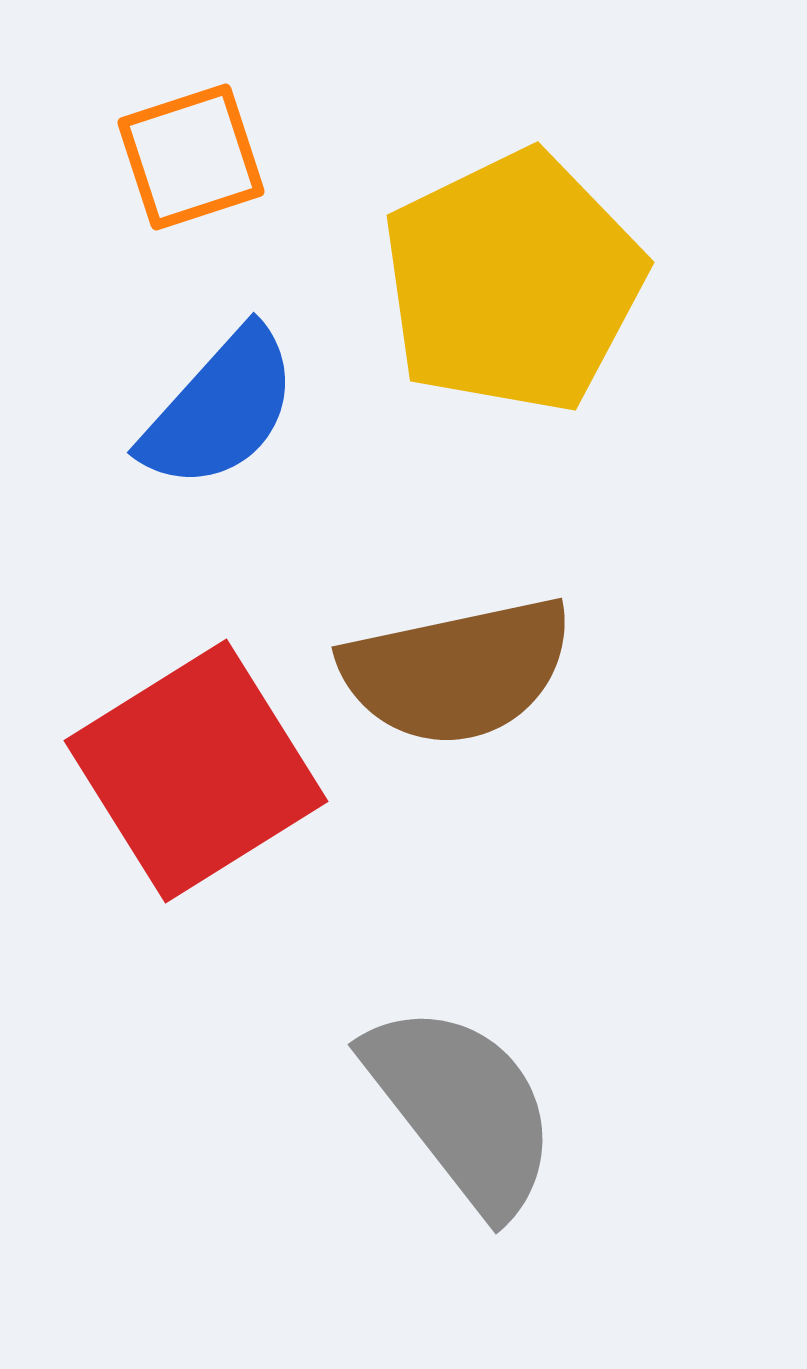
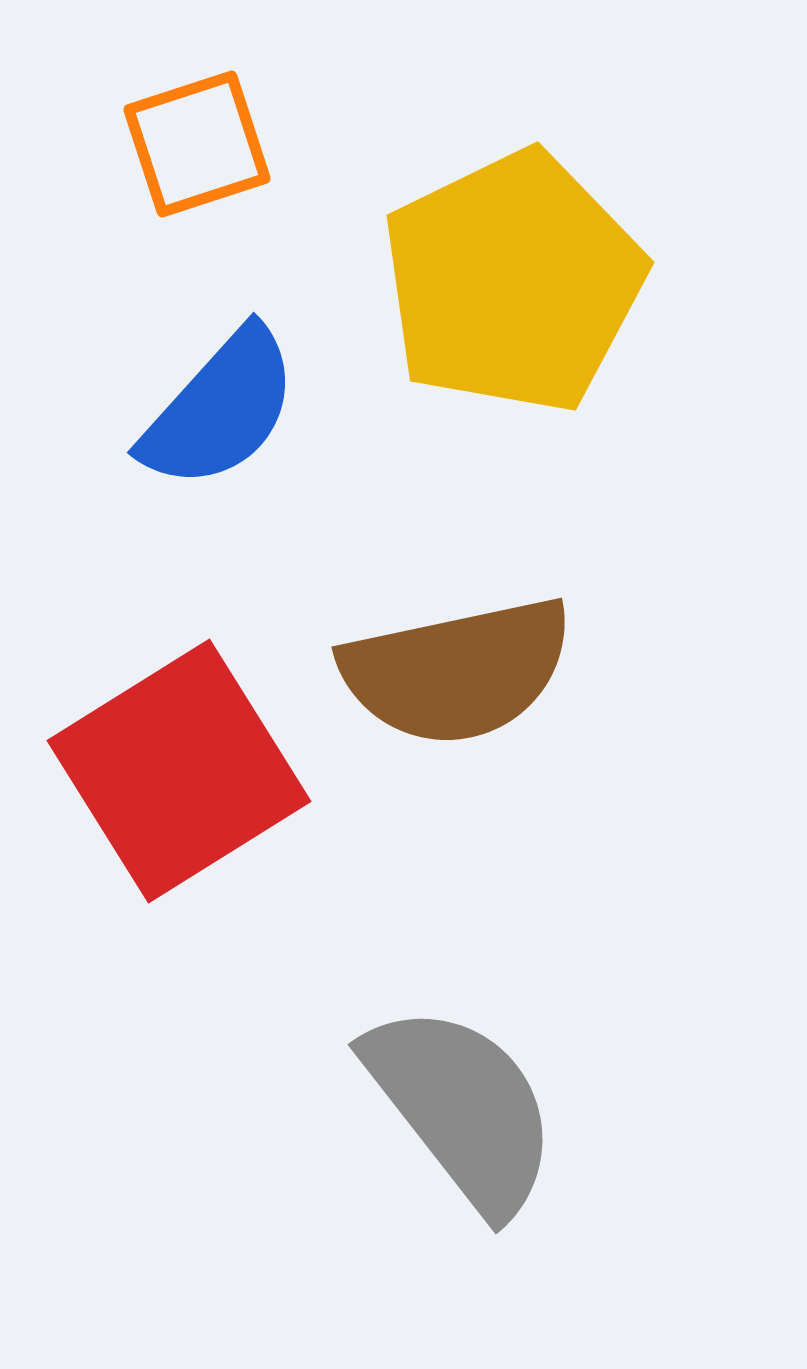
orange square: moved 6 px right, 13 px up
red square: moved 17 px left
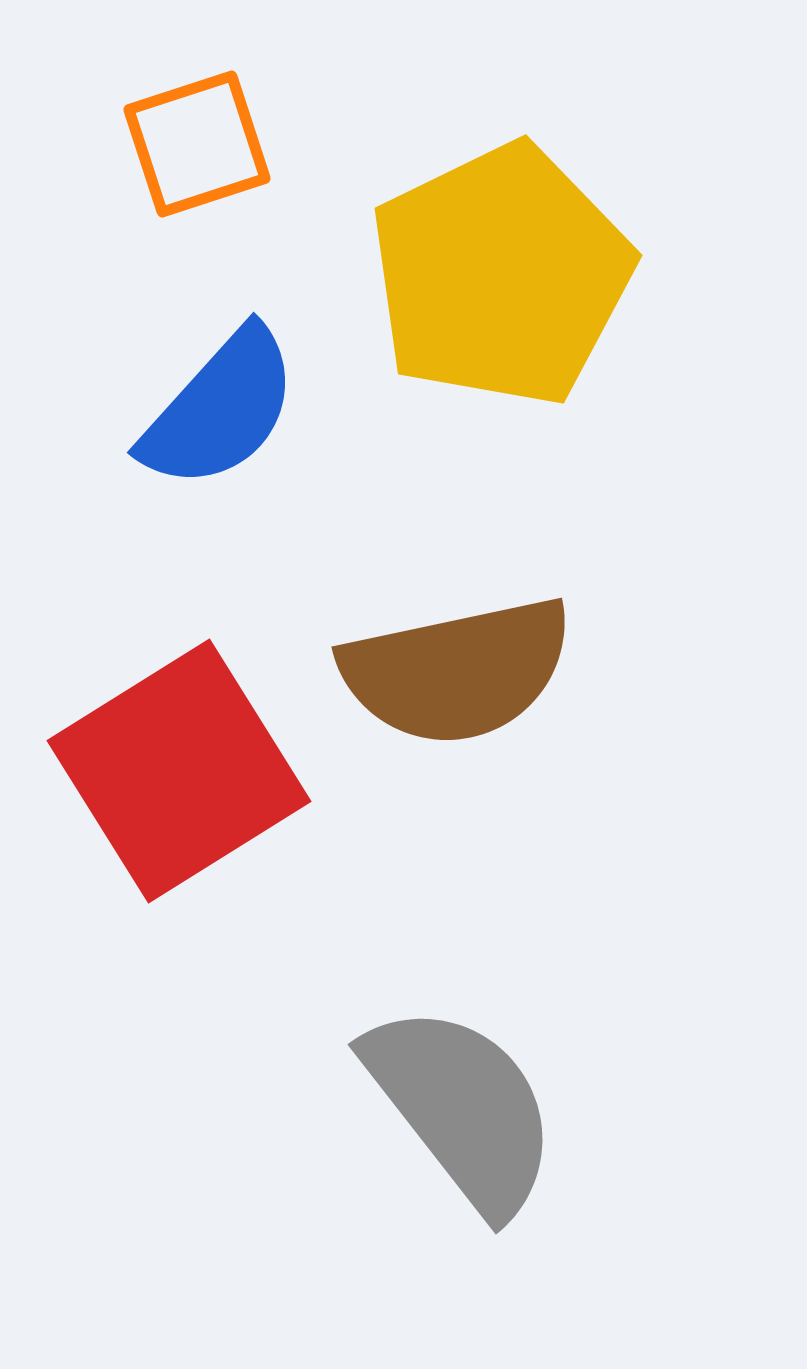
yellow pentagon: moved 12 px left, 7 px up
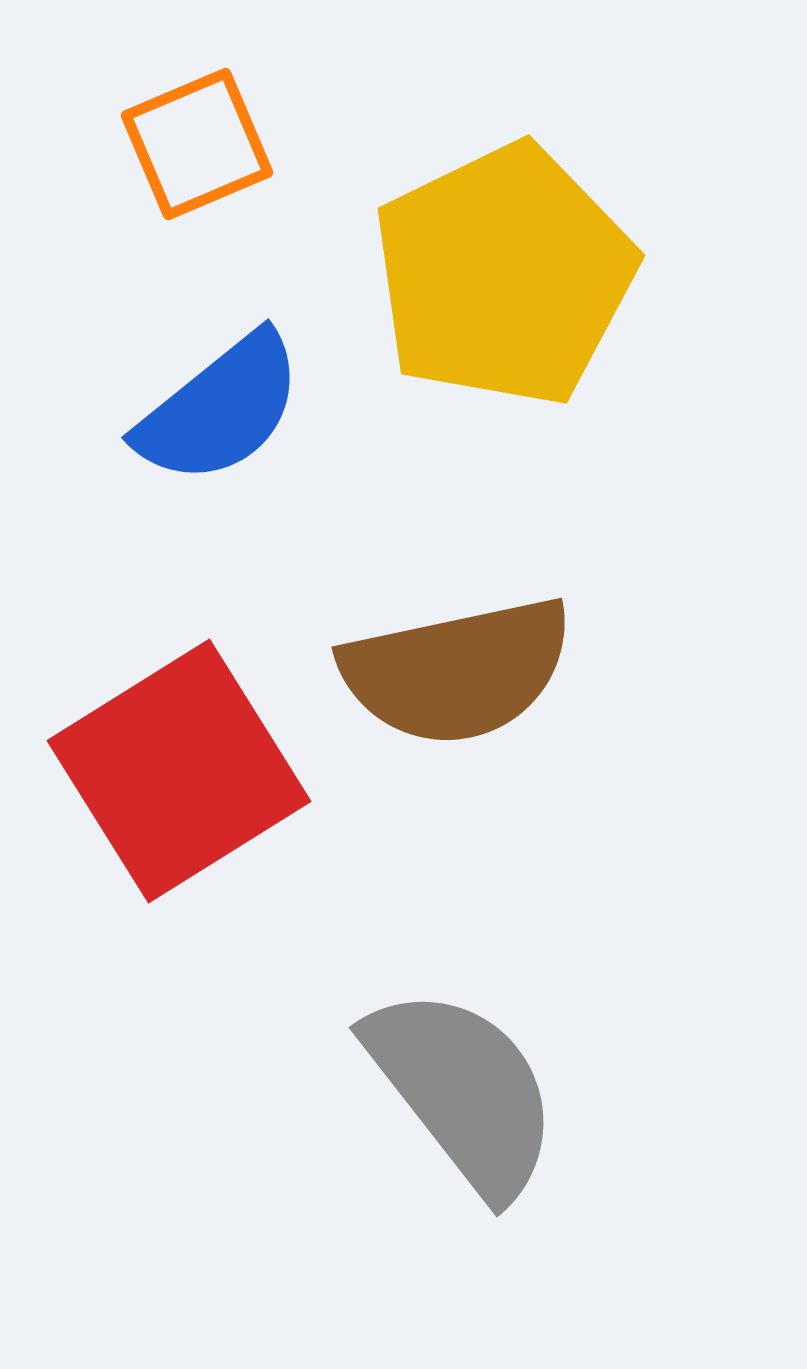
orange square: rotated 5 degrees counterclockwise
yellow pentagon: moved 3 px right
blue semicircle: rotated 9 degrees clockwise
gray semicircle: moved 1 px right, 17 px up
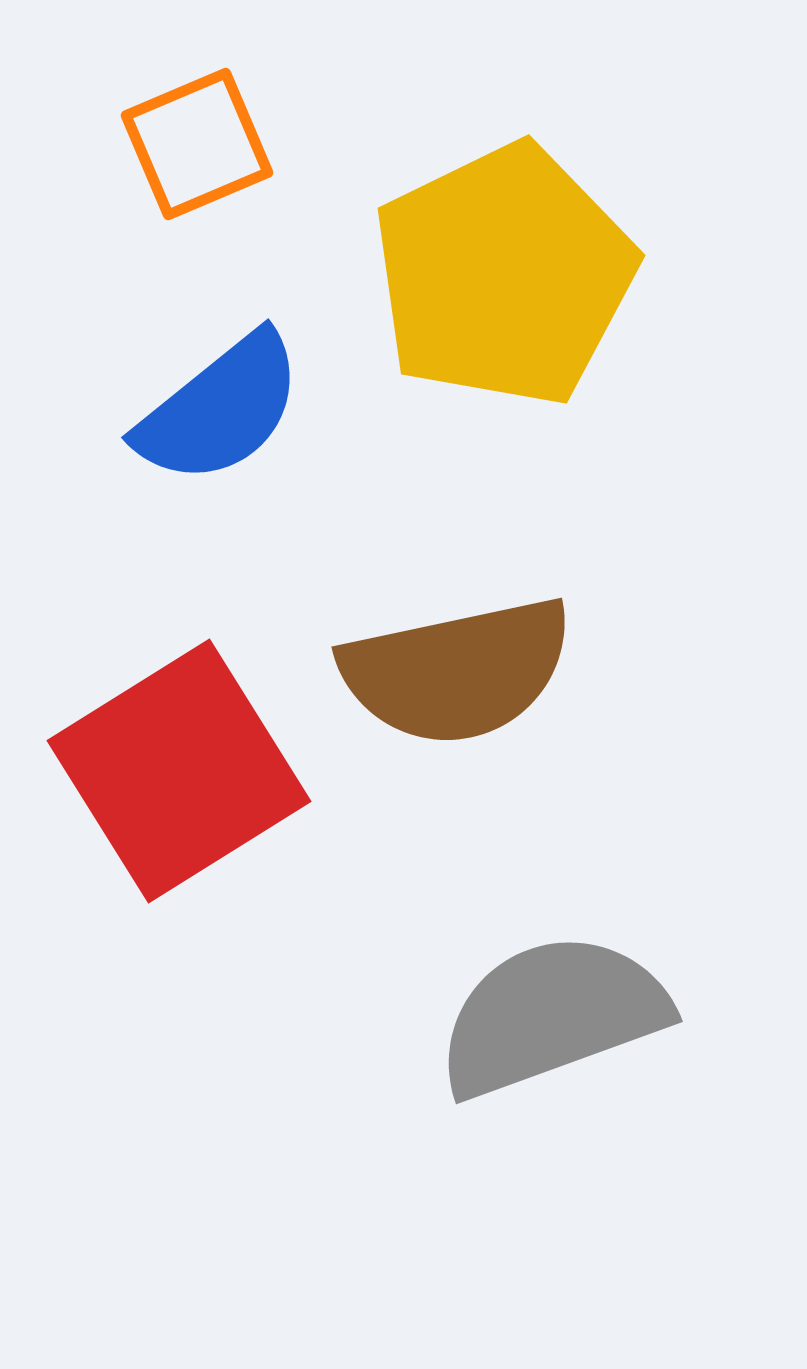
gray semicircle: moved 89 px right, 76 px up; rotated 72 degrees counterclockwise
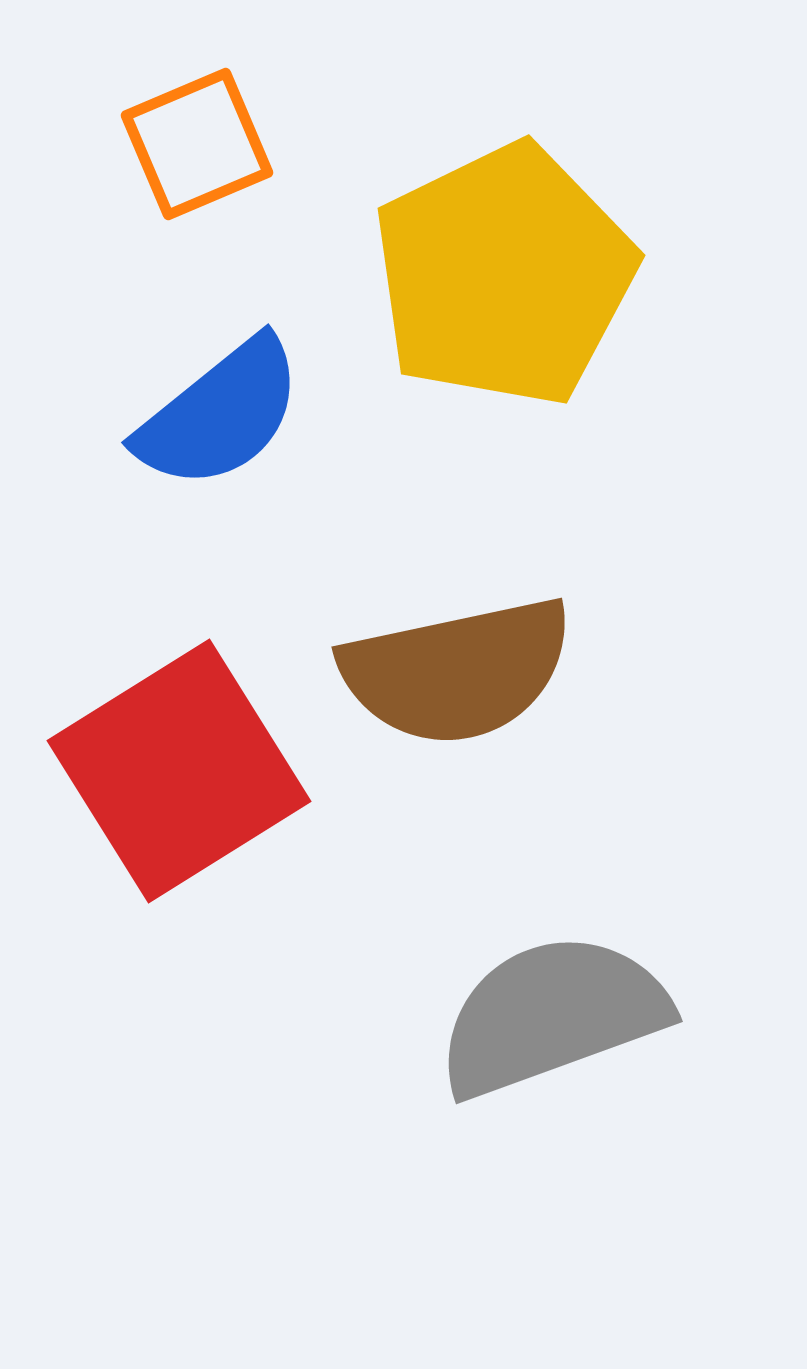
blue semicircle: moved 5 px down
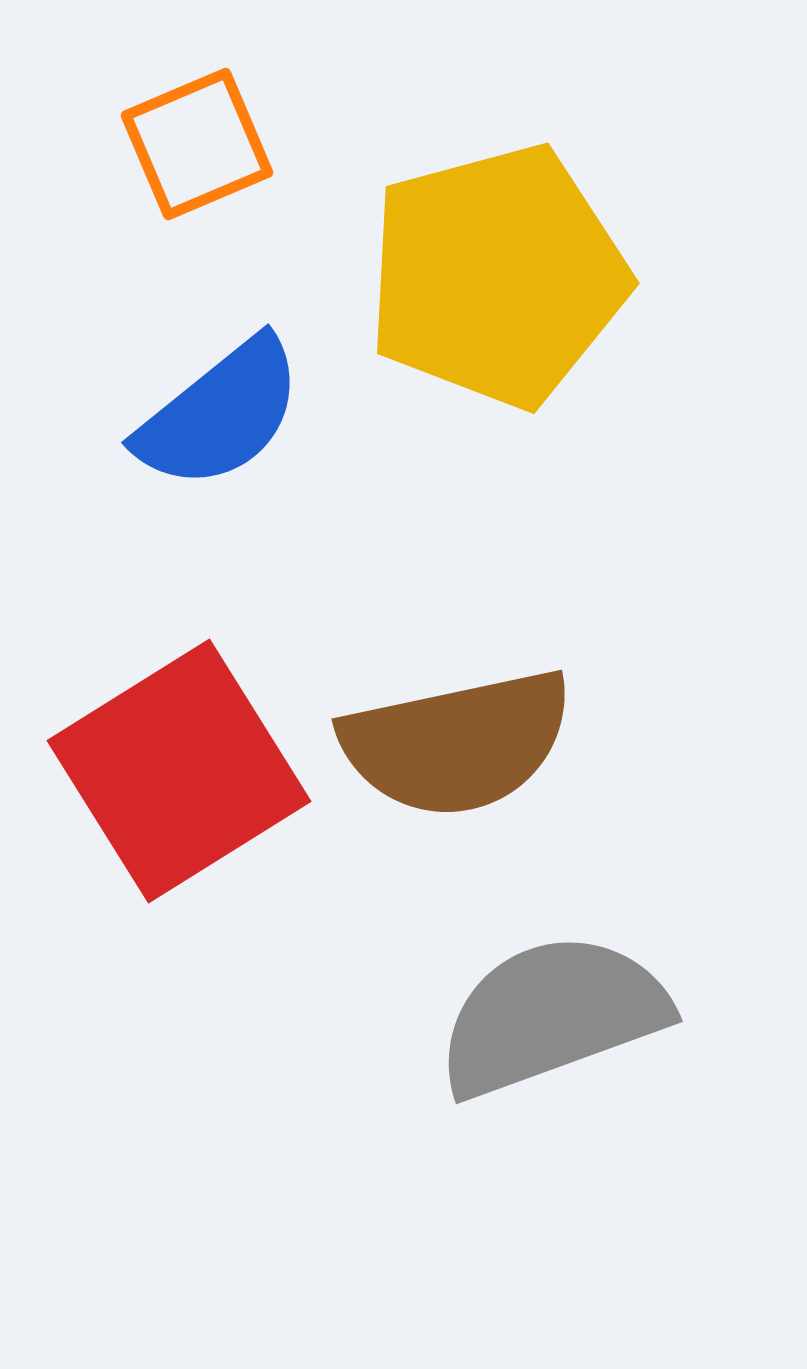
yellow pentagon: moved 7 px left, 1 px down; rotated 11 degrees clockwise
brown semicircle: moved 72 px down
